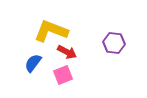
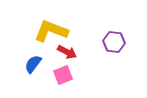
purple hexagon: moved 1 px up
blue semicircle: moved 1 px down
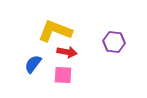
yellow L-shape: moved 4 px right
red arrow: rotated 18 degrees counterclockwise
pink square: rotated 24 degrees clockwise
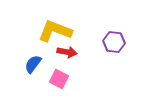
pink square: moved 4 px left, 4 px down; rotated 24 degrees clockwise
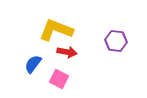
yellow L-shape: moved 1 px right, 1 px up
purple hexagon: moved 2 px right, 1 px up
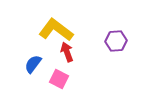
yellow L-shape: rotated 16 degrees clockwise
purple hexagon: rotated 10 degrees counterclockwise
red arrow: rotated 120 degrees counterclockwise
